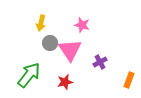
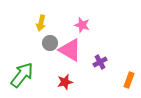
pink triangle: rotated 25 degrees counterclockwise
green arrow: moved 7 px left
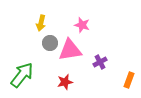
pink triangle: rotated 40 degrees counterclockwise
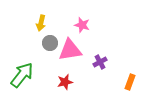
orange rectangle: moved 1 px right, 2 px down
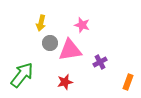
orange rectangle: moved 2 px left
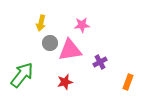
pink star: rotated 21 degrees counterclockwise
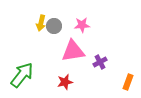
gray circle: moved 4 px right, 17 px up
pink triangle: moved 3 px right, 1 px down
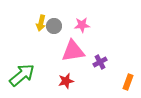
green arrow: rotated 12 degrees clockwise
red star: moved 1 px right, 1 px up
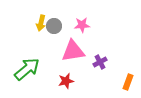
green arrow: moved 5 px right, 6 px up
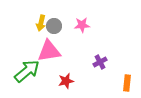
pink triangle: moved 24 px left
green arrow: moved 2 px down
orange rectangle: moved 1 px left, 1 px down; rotated 14 degrees counterclockwise
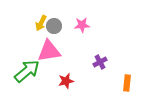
yellow arrow: rotated 14 degrees clockwise
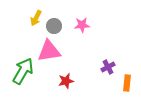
yellow arrow: moved 5 px left, 5 px up
purple cross: moved 8 px right, 5 px down
green arrow: moved 4 px left; rotated 20 degrees counterclockwise
